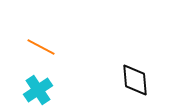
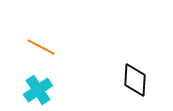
black diamond: rotated 8 degrees clockwise
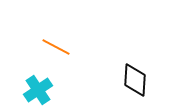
orange line: moved 15 px right
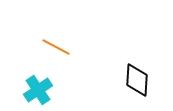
black diamond: moved 2 px right
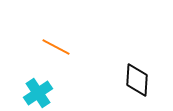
cyan cross: moved 3 px down
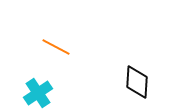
black diamond: moved 2 px down
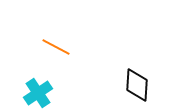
black diamond: moved 3 px down
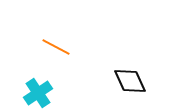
black diamond: moved 7 px left, 4 px up; rotated 28 degrees counterclockwise
